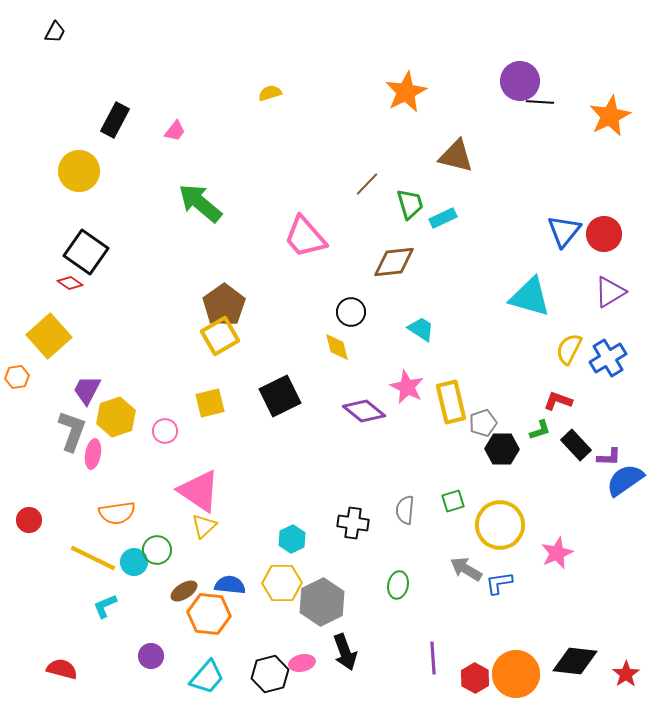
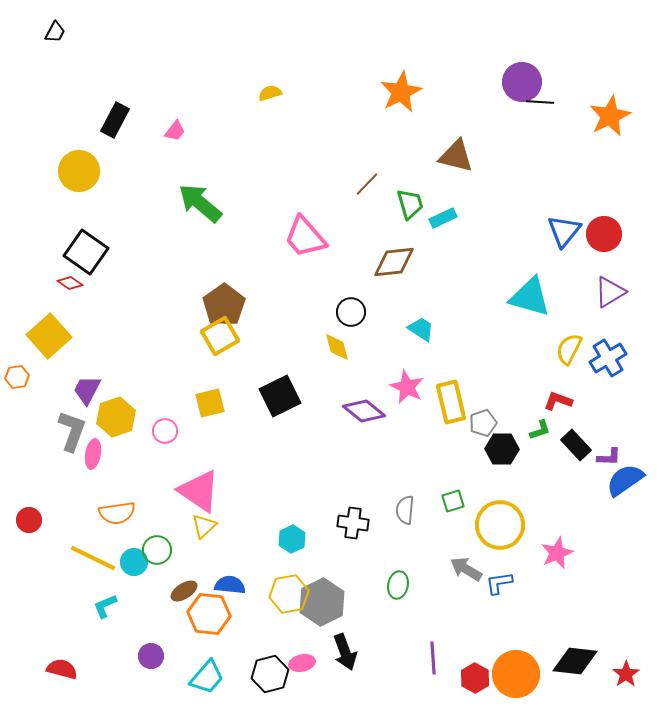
purple circle at (520, 81): moved 2 px right, 1 px down
orange star at (406, 92): moved 5 px left
yellow hexagon at (282, 583): moved 7 px right, 11 px down; rotated 9 degrees counterclockwise
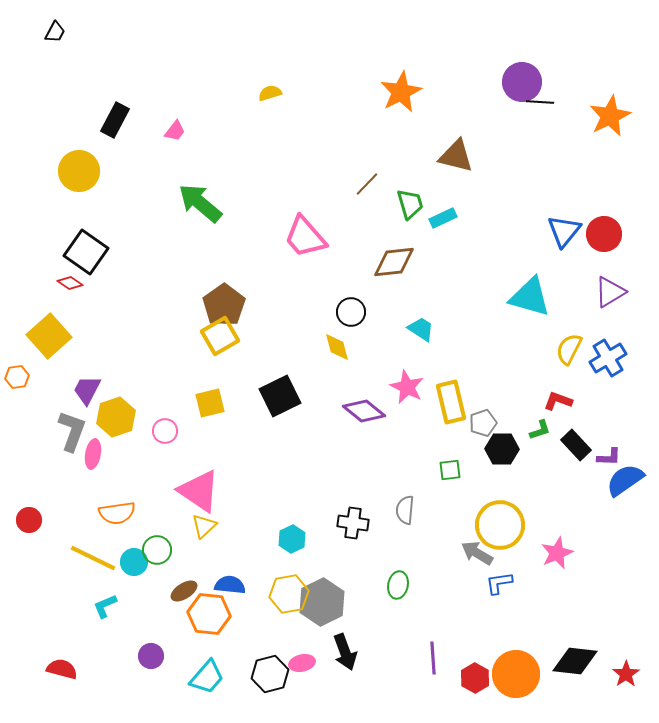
green square at (453, 501): moved 3 px left, 31 px up; rotated 10 degrees clockwise
gray arrow at (466, 569): moved 11 px right, 16 px up
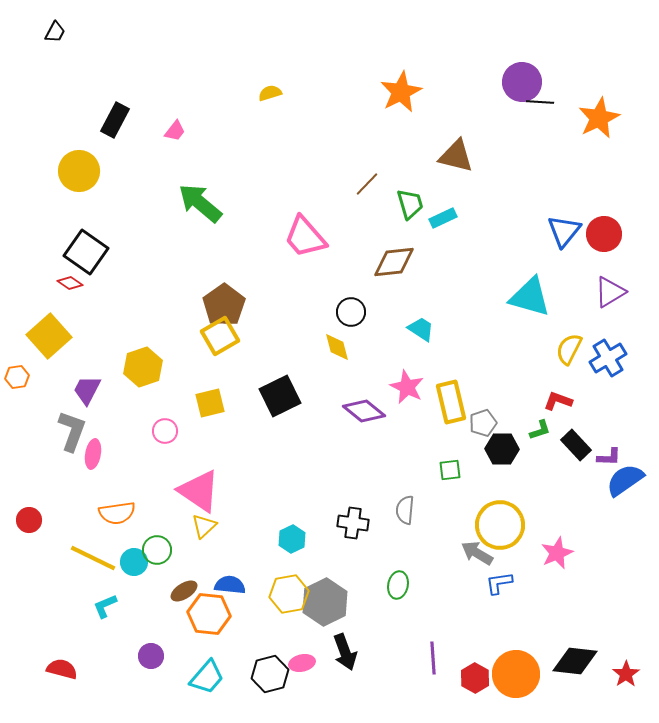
orange star at (610, 116): moved 11 px left, 2 px down
yellow hexagon at (116, 417): moved 27 px right, 50 px up
gray hexagon at (322, 602): moved 3 px right
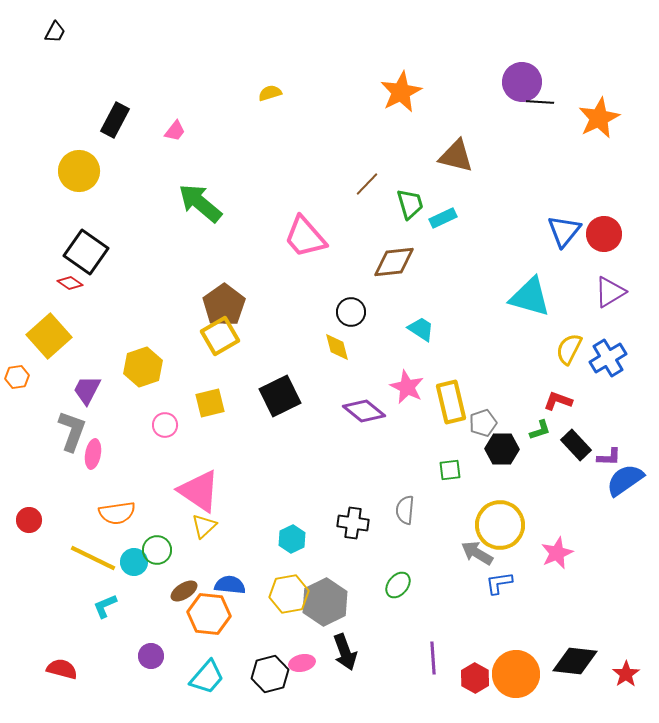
pink circle at (165, 431): moved 6 px up
green ellipse at (398, 585): rotated 28 degrees clockwise
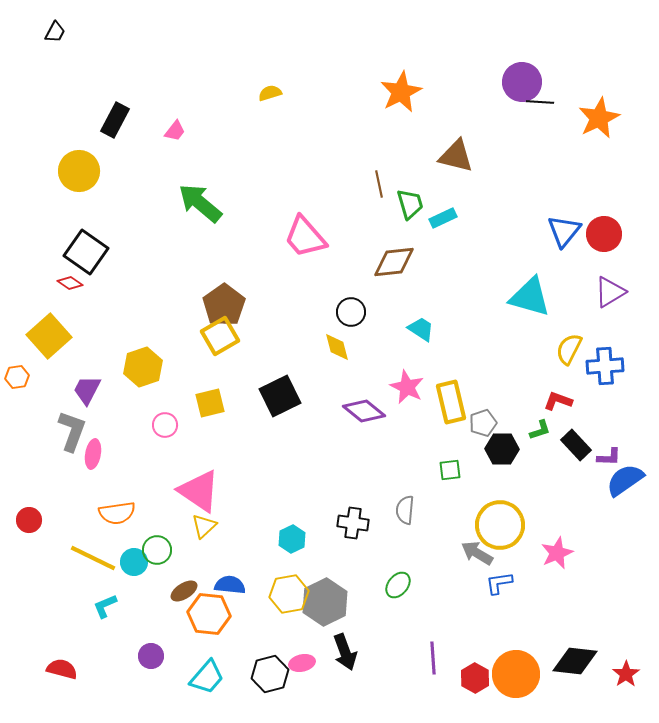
brown line at (367, 184): moved 12 px right; rotated 56 degrees counterclockwise
blue cross at (608, 358): moved 3 px left, 8 px down; rotated 27 degrees clockwise
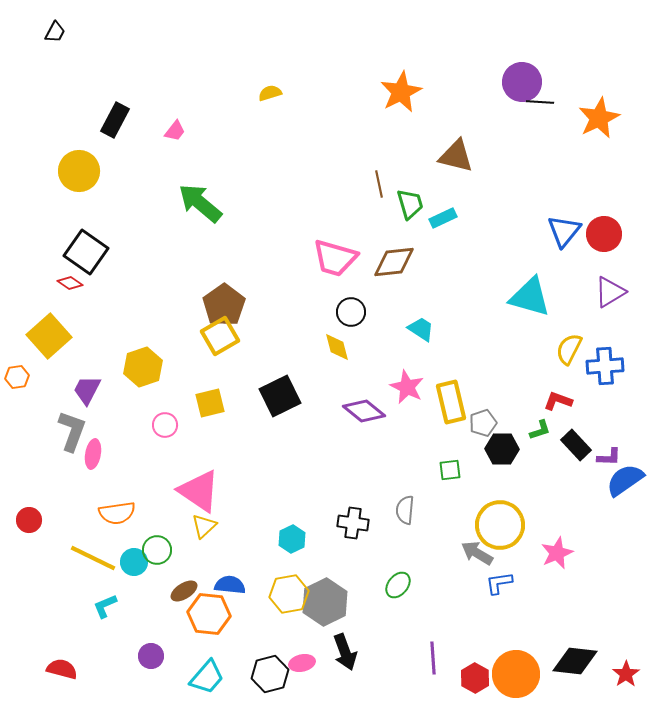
pink trapezoid at (305, 237): moved 30 px right, 21 px down; rotated 33 degrees counterclockwise
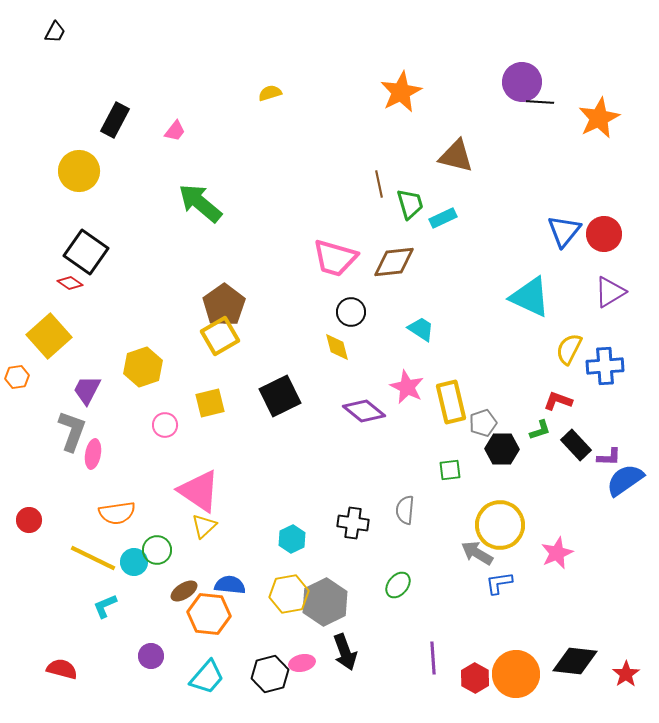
cyan triangle at (530, 297): rotated 9 degrees clockwise
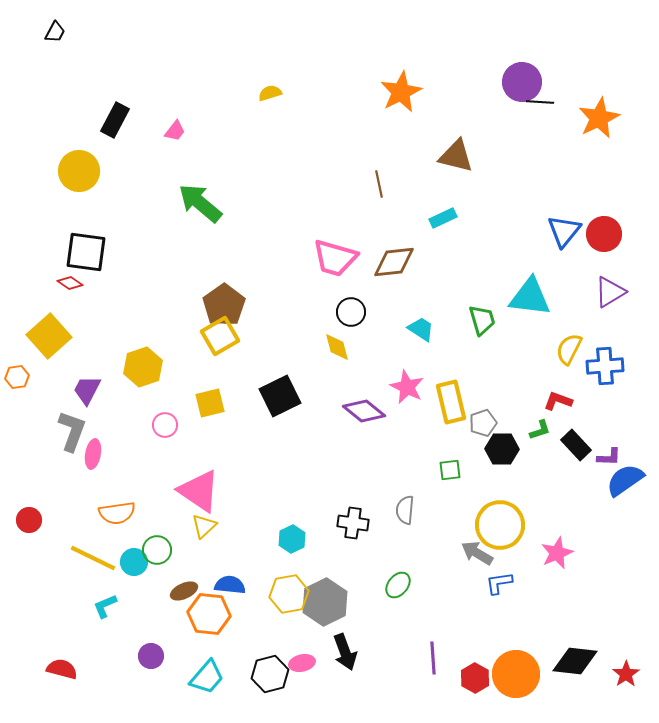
green trapezoid at (410, 204): moved 72 px right, 116 px down
black square at (86, 252): rotated 27 degrees counterclockwise
cyan triangle at (530, 297): rotated 18 degrees counterclockwise
brown ellipse at (184, 591): rotated 8 degrees clockwise
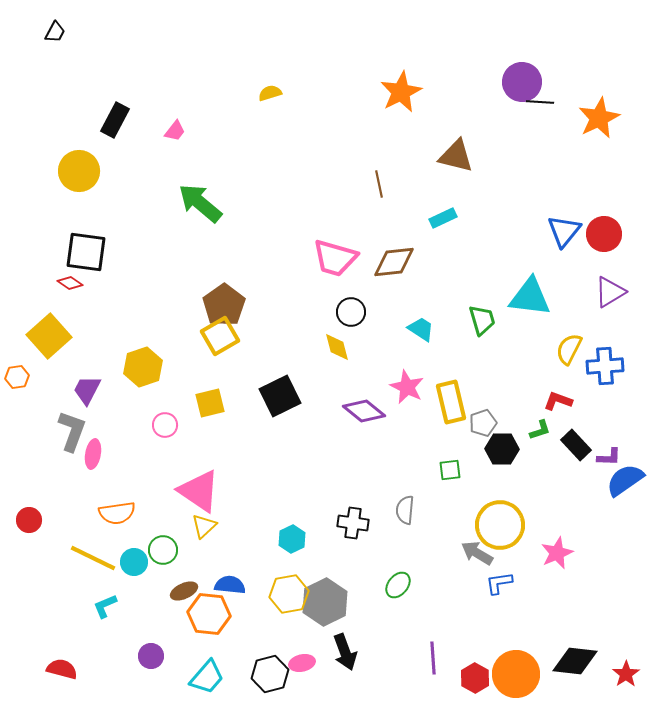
green circle at (157, 550): moved 6 px right
